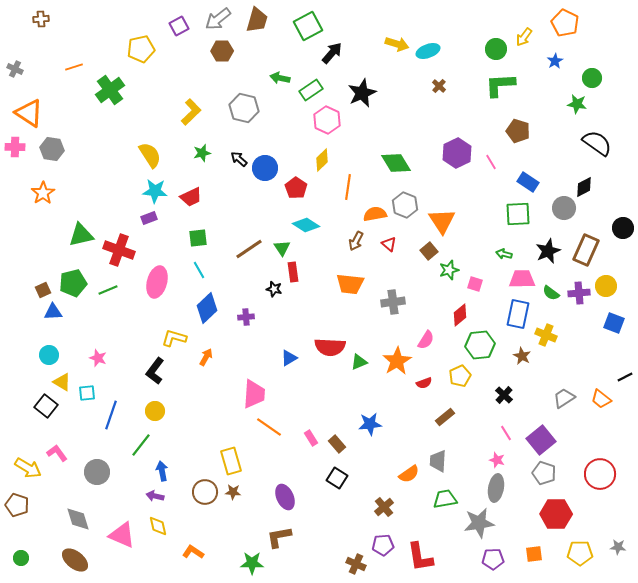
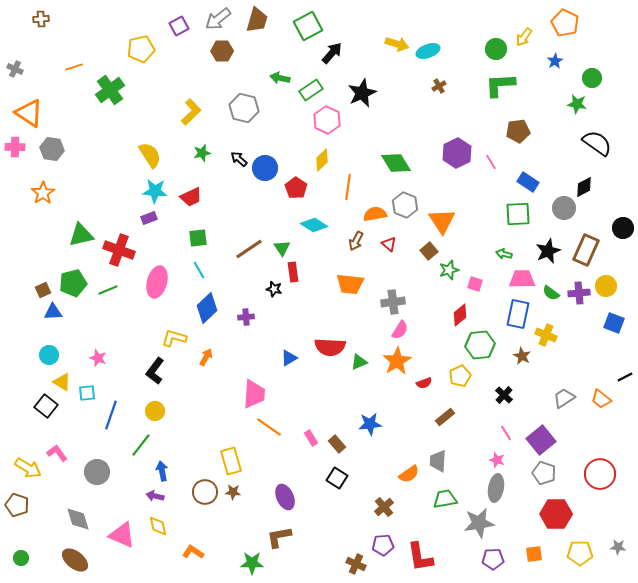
brown cross at (439, 86): rotated 16 degrees clockwise
brown pentagon at (518, 131): rotated 25 degrees counterclockwise
cyan diamond at (306, 225): moved 8 px right
pink semicircle at (426, 340): moved 26 px left, 10 px up
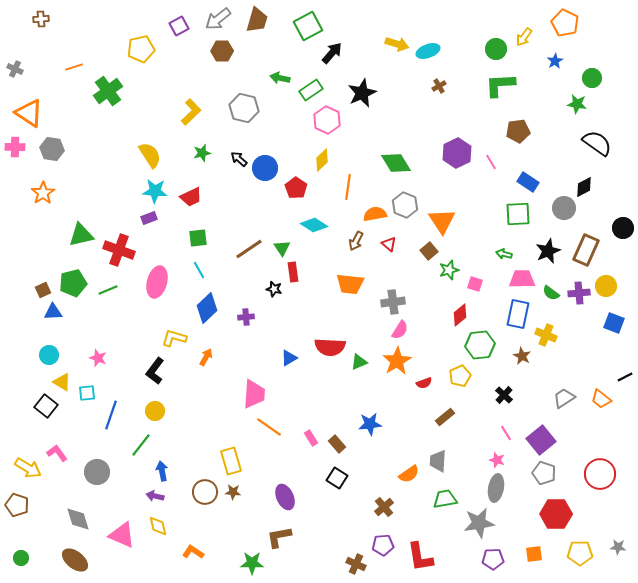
green cross at (110, 90): moved 2 px left, 1 px down
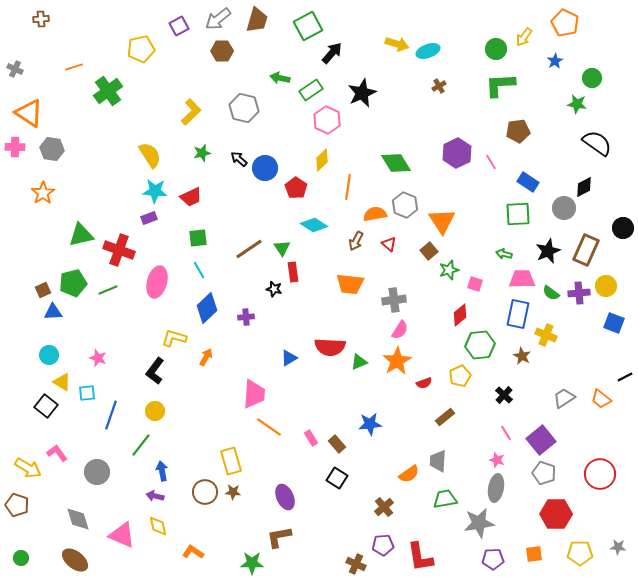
gray cross at (393, 302): moved 1 px right, 2 px up
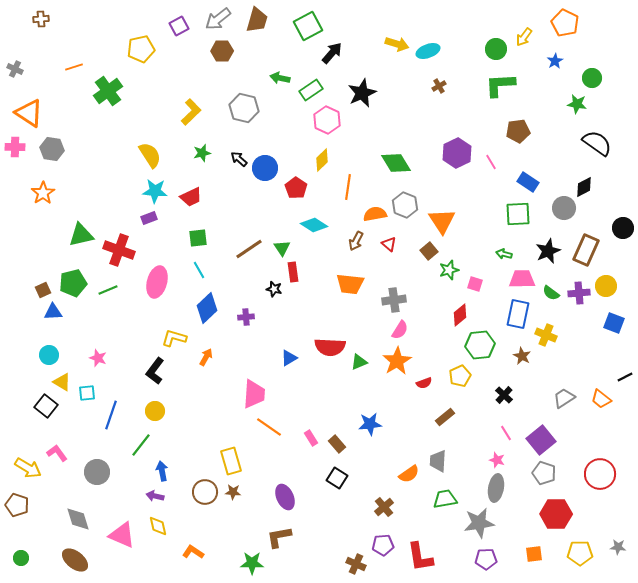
purple pentagon at (493, 559): moved 7 px left
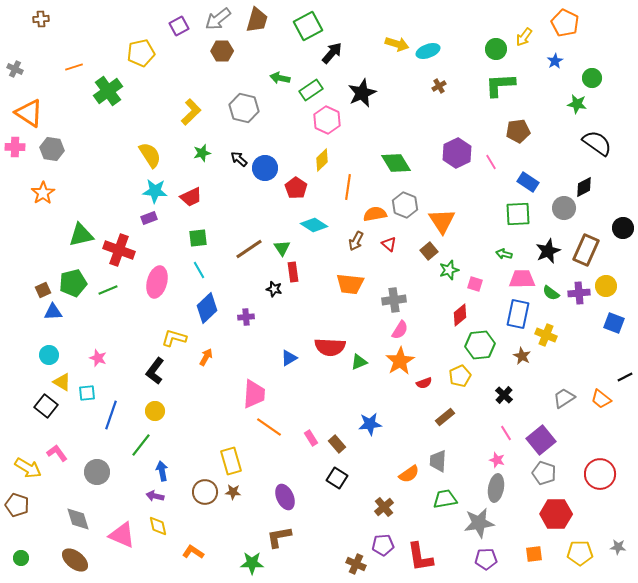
yellow pentagon at (141, 49): moved 4 px down
orange star at (397, 361): moved 3 px right
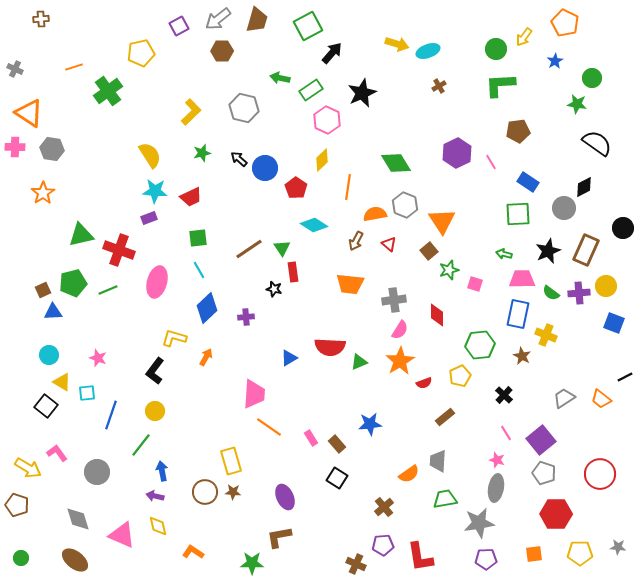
red diamond at (460, 315): moved 23 px left; rotated 50 degrees counterclockwise
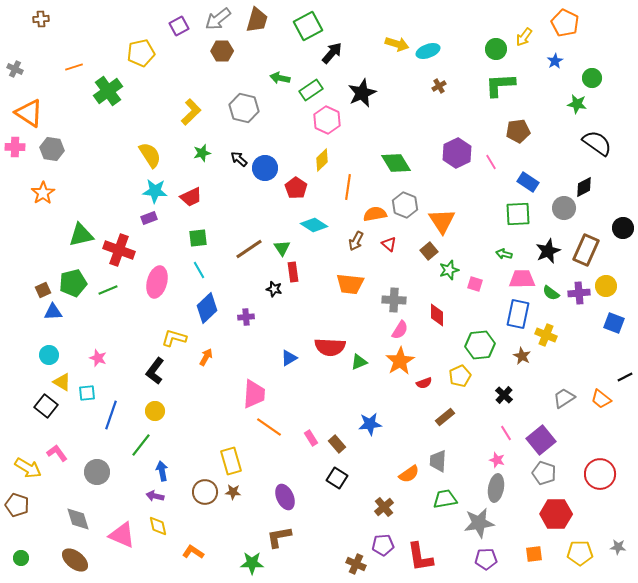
gray cross at (394, 300): rotated 10 degrees clockwise
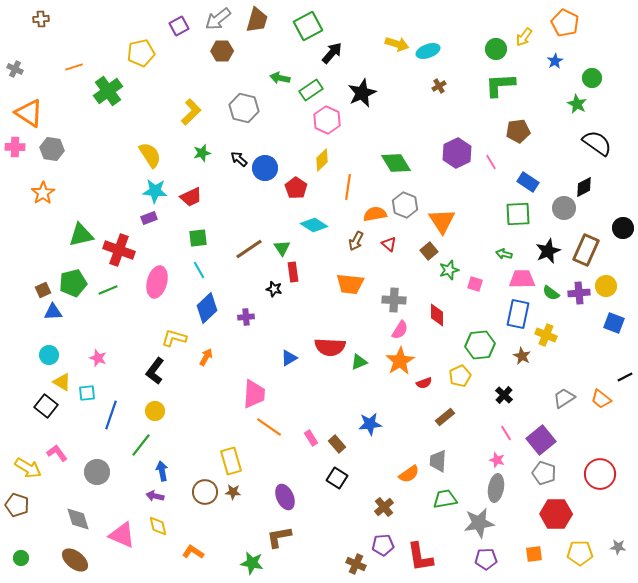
green star at (577, 104): rotated 18 degrees clockwise
green star at (252, 563): rotated 10 degrees clockwise
